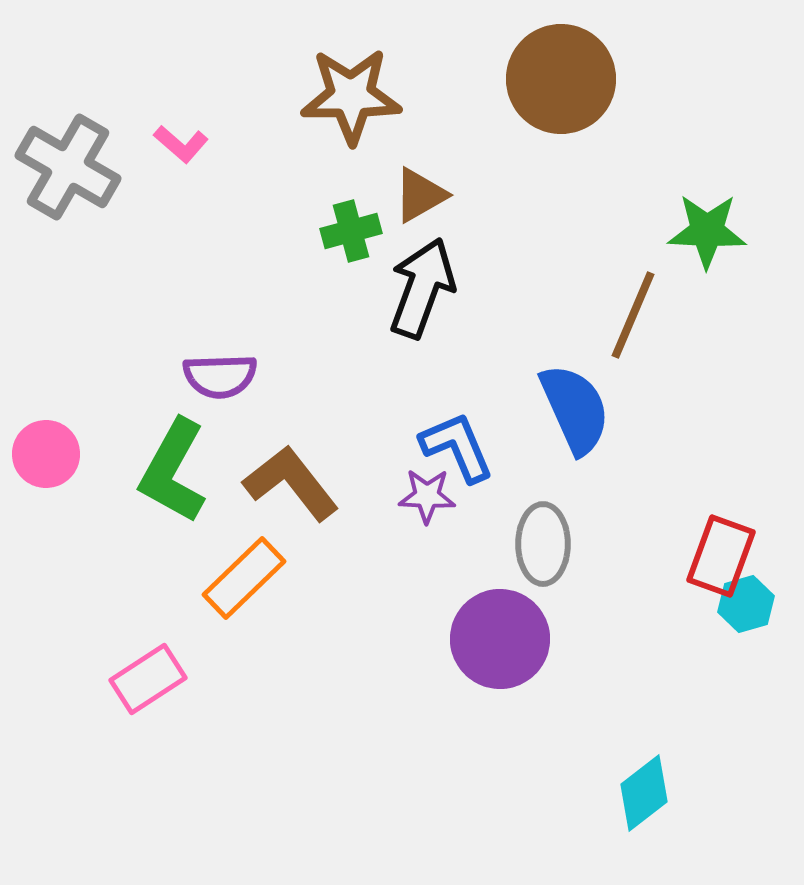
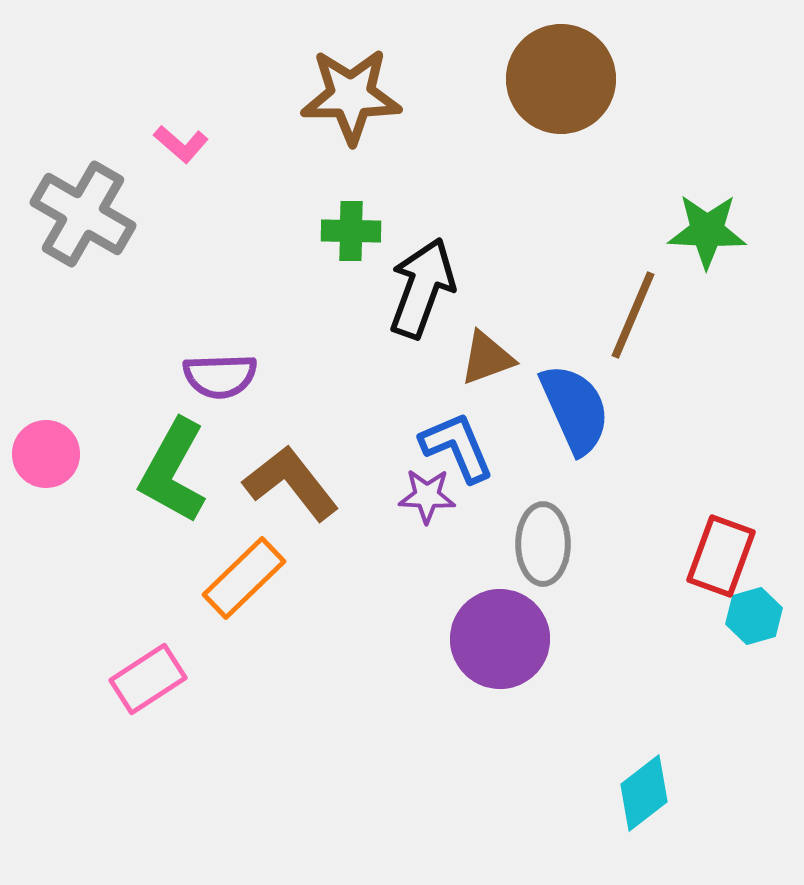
gray cross: moved 15 px right, 47 px down
brown triangle: moved 67 px right, 163 px down; rotated 10 degrees clockwise
green cross: rotated 16 degrees clockwise
cyan hexagon: moved 8 px right, 12 px down
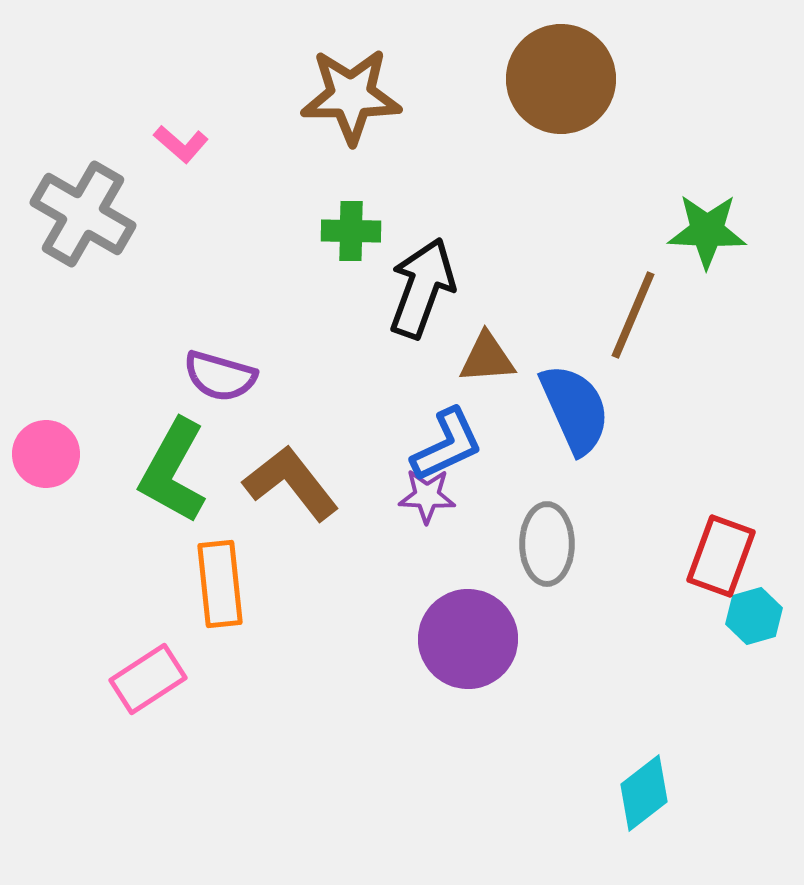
brown triangle: rotated 16 degrees clockwise
purple semicircle: rotated 18 degrees clockwise
blue L-shape: moved 10 px left, 2 px up; rotated 88 degrees clockwise
gray ellipse: moved 4 px right
orange rectangle: moved 24 px left, 6 px down; rotated 52 degrees counterclockwise
purple circle: moved 32 px left
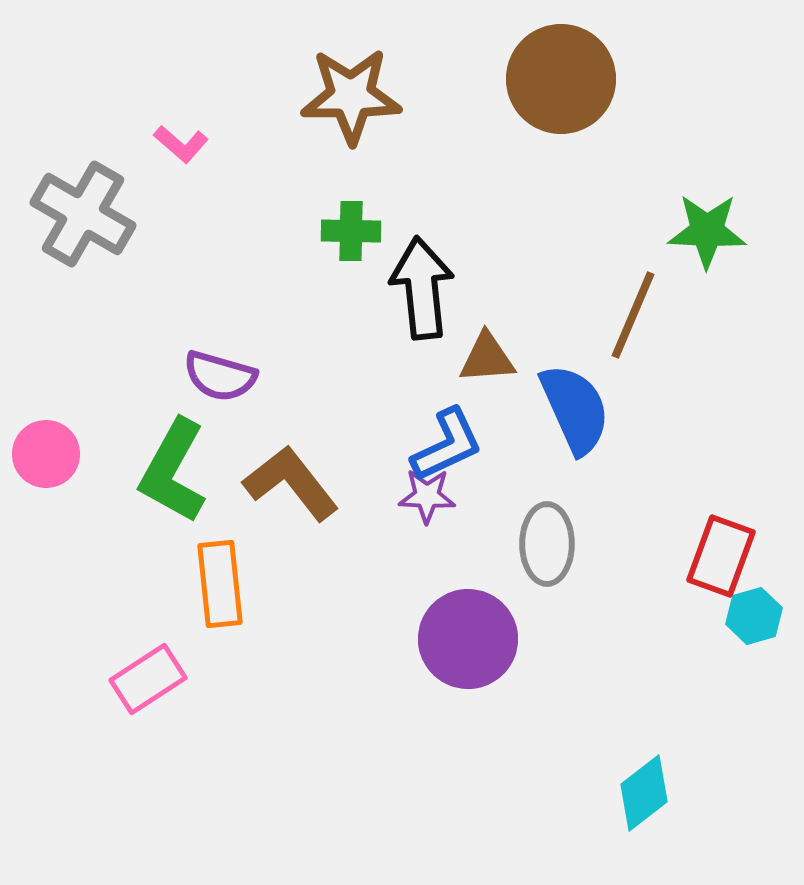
black arrow: rotated 26 degrees counterclockwise
